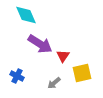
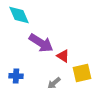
cyan diamond: moved 7 px left
purple arrow: moved 1 px right, 1 px up
red triangle: rotated 32 degrees counterclockwise
blue cross: moved 1 px left; rotated 24 degrees counterclockwise
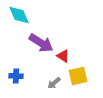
yellow square: moved 4 px left, 3 px down
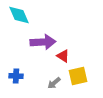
purple arrow: moved 2 px right, 1 px up; rotated 35 degrees counterclockwise
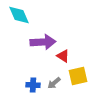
blue cross: moved 17 px right, 9 px down
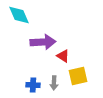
gray arrow: rotated 48 degrees counterclockwise
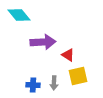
cyan diamond: rotated 15 degrees counterclockwise
red triangle: moved 5 px right, 1 px up
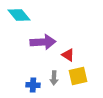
gray arrow: moved 5 px up
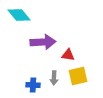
red triangle: rotated 24 degrees counterclockwise
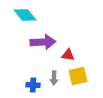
cyan diamond: moved 6 px right
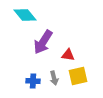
purple arrow: rotated 125 degrees clockwise
gray arrow: rotated 16 degrees counterclockwise
blue cross: moved 4 px up
